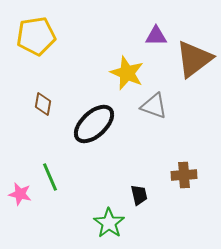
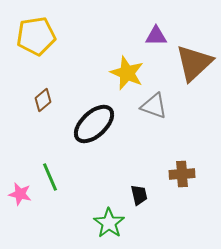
brown triangle: moved 4 px down; rotated 6 degrees counterclockwise
brown diamond: moved 4 px up; rotated 40 degrees clockwise
brown cross: moved 2 px left, 1 px up
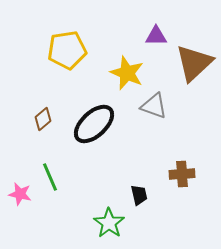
yellow pentagon: moved 31 px right, 14 px down
brown diamond: moved 19 px down
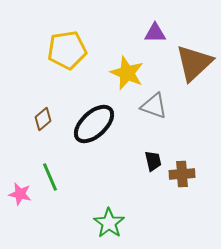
purple triangle: moved 1 px left, 3 px up
black trapezoid: moved 14 px right, 34 px up
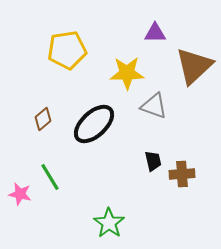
brown triangle: moved 3 px down
yellow star: rotated 24 degrees counterclockwise
green line: rotated 8 degrees counterclockwise
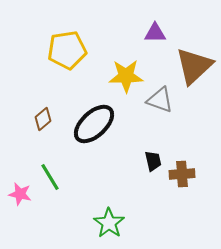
yellow star: moved 1 px left, 3 px down
gray triangle: moved 6 px right, 6 px up
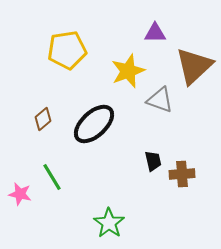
yellow star: moved 2 px right, 5 px up; rotated 20 degrees counterclockwise
green line: moved 2 px right
